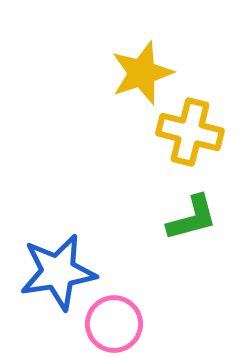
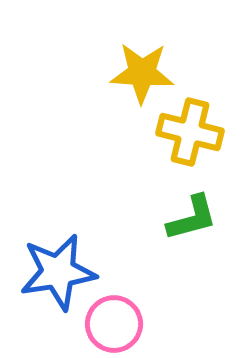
yellow star: rotated 22 degrees clockwise
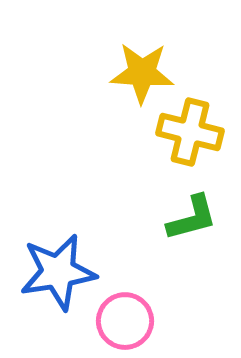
pink circle: moved 11 px right, 3 px up
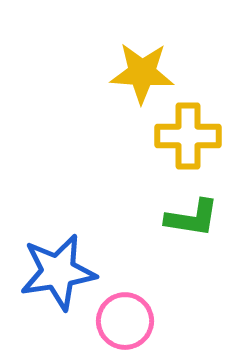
yellow cross: moved 2 px left, 4 px down; rotated 14 degrees counterclockwise
green L-shape: rotated 24 degrees clockwise
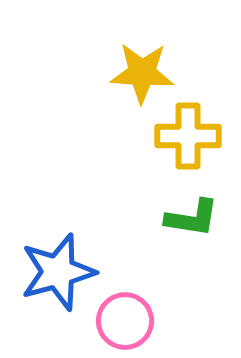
blue star: rotated 6 degrees counterclockwise
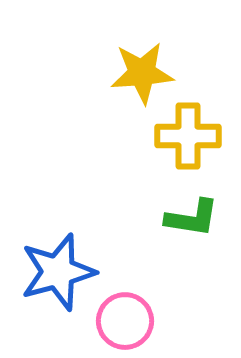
yellow star: rotated 8 degrees counterclockwise
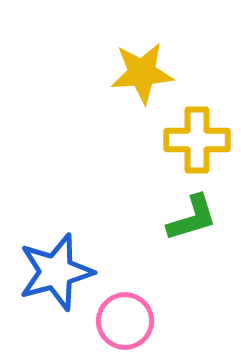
yellow cross: moved 9 px right, 4 px down
green L-shape: rotated 26 degrees counterclockwise
blue star: moved 2 px left
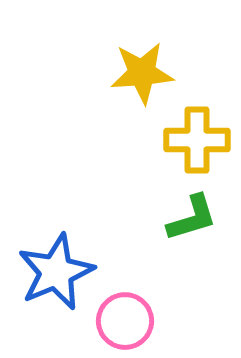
blue star: rotated 8 degrees counterclockwise
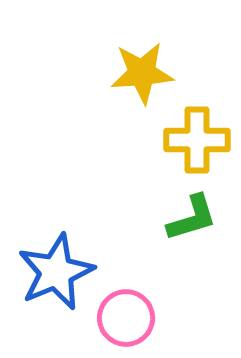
pink circle: moved 1 px right, 3 px up
